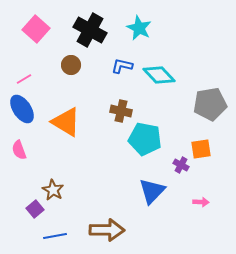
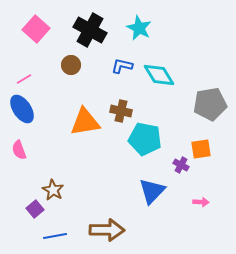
cyan diamond: rotated 12 degrees clockwise
orange triangle: moved 19 px right; rotated 40 degrees counterclockwise
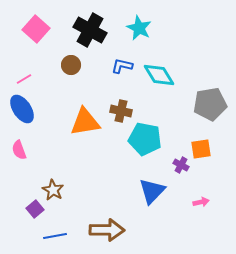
pink arrow: rotated 14 degrees counterclockwise
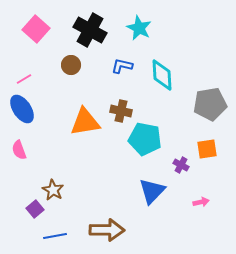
cyan diamond: moved 3 px right; rotated 28 degrees clockwise
orange square: moved 6 px right
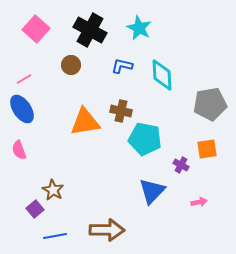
pink arrow: moved 2 px left
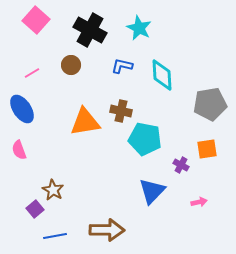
pink square: moved 9 px up
pink line: moved 8 px right, 6 px up
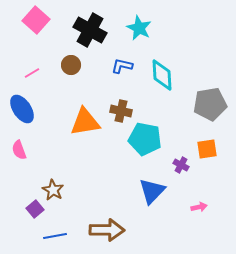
pink arrow: moved 5 px down
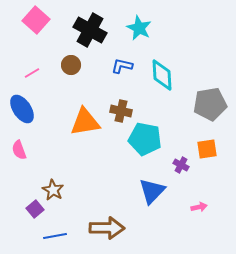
brown arrow: moved 2 px up
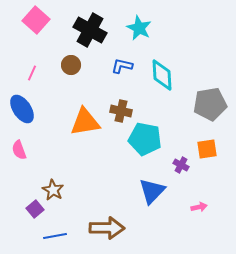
pink line: rotated 35 degrees counterclockwise
